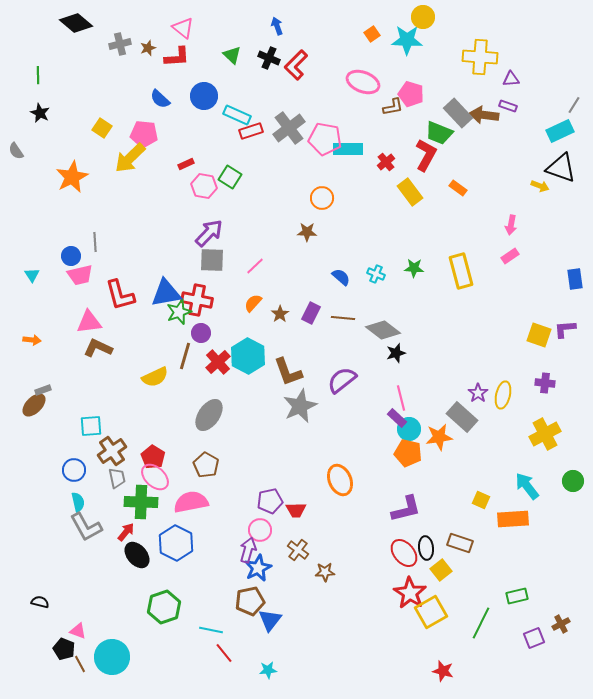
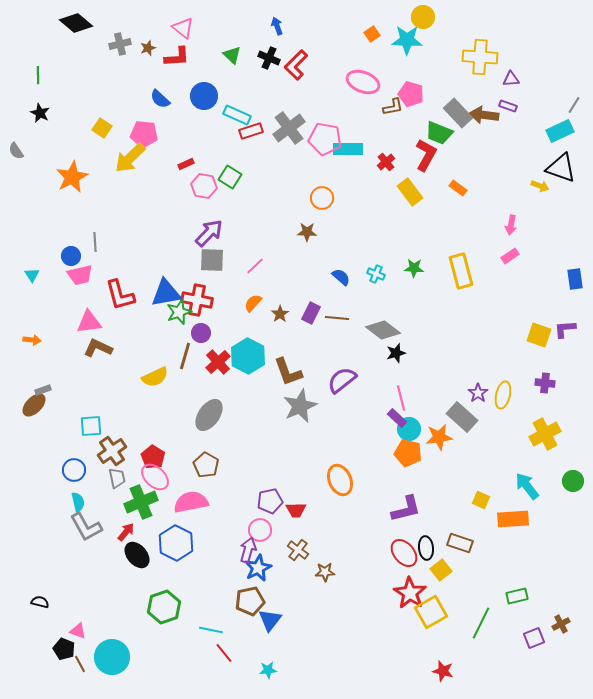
brown line at (343, 318): moved 6 px left
green cross at (141, 502): rotated 24 degrees counterclockwise
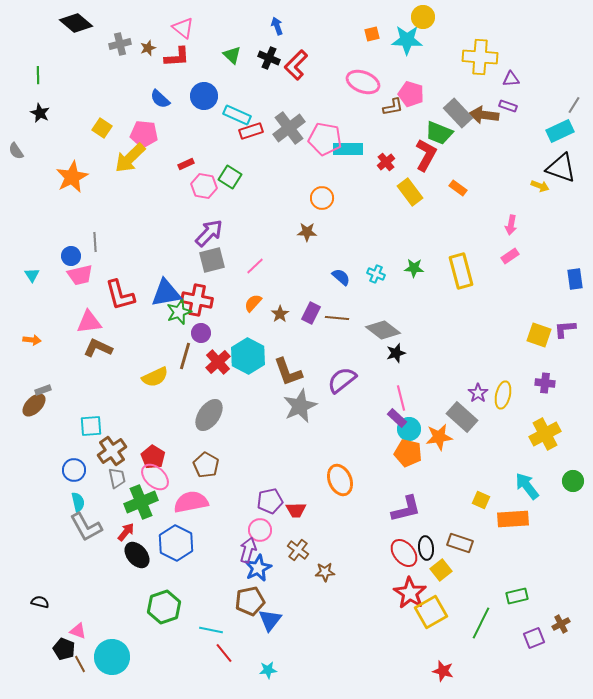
orange square at (372, 34): rotated 21 degrees clockwise
gray square at (212, 260): rotated 16 degrees counterclockwise
